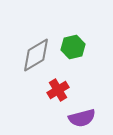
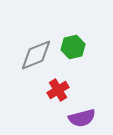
gray diamond: rotated 9 degrees clockwise
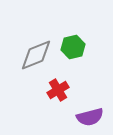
purple semicircle: moved 8 px right, 1 px up
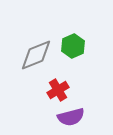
green hexagon: moved 1 px up; rotated 10 degrees counterclockwise
purple semicircle: moved 19 px left
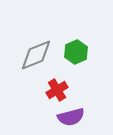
green hexagon: moved 3 px right, 6 px down
red cross: moved 1 px left
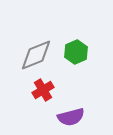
red cross: moved 14 px left
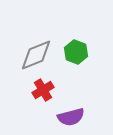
green hexagon: rotated 15 degrees counterclockwise
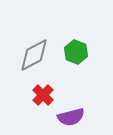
gray diamond: moved 2 px left; rotated 6 degrees counterclockwise
red cross: moved 5 px down; rotated 15 degrees counterclockwise
